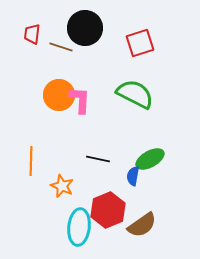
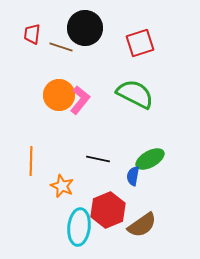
pink L-shape: rotated 36 degrees clockwise
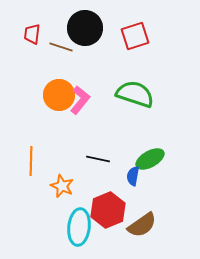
red square: moved 5 px left, 7 px up
green semicircle: rotated 9 degrees counterclockwise
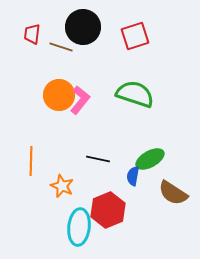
black circle: moved 2 px left, 1 px up
brown semicircle: moved 31 px right, 32 px up; rotated 68 degrees clockwise
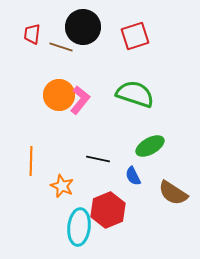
green ellipse: moved 13 px up
blue semicircle: rotated 36 degrees counterclockwise
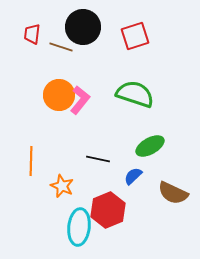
blue semicircle: rotated 72 degrees clockwise
brown semicircle: rotated 8 degrees counterclockwise
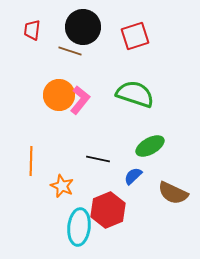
red trapezoid: moved 4 px up
brown line: moved 9 px right, 4 px down
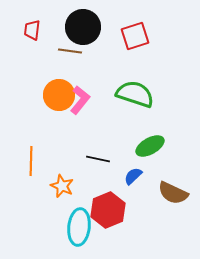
brown line: rotated 10 degrees counterclockwise
